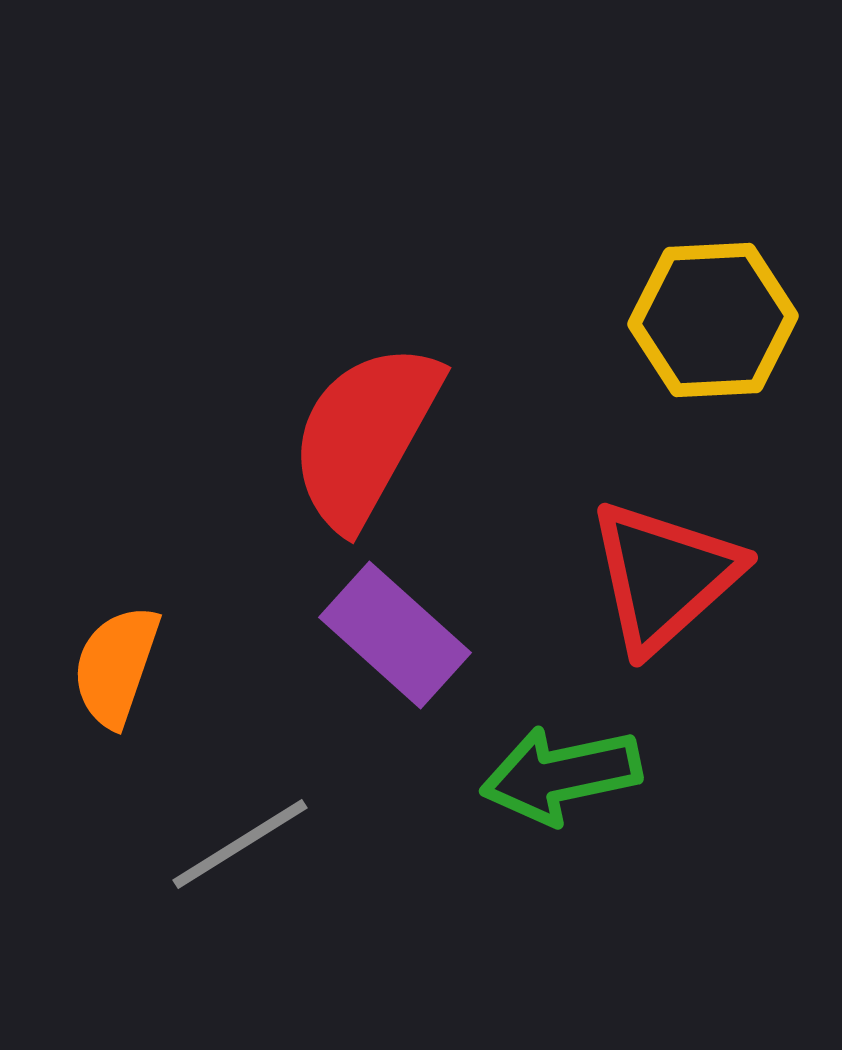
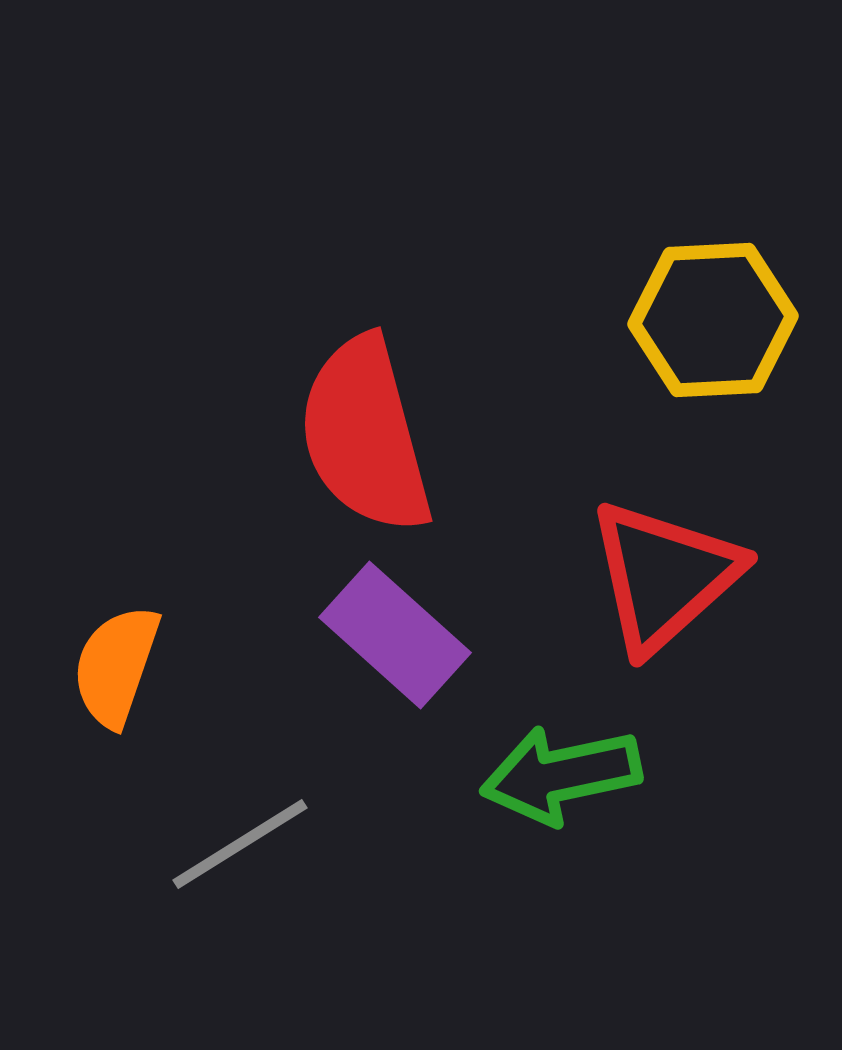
red semicircle: rotated 44 degrees counterclockwise
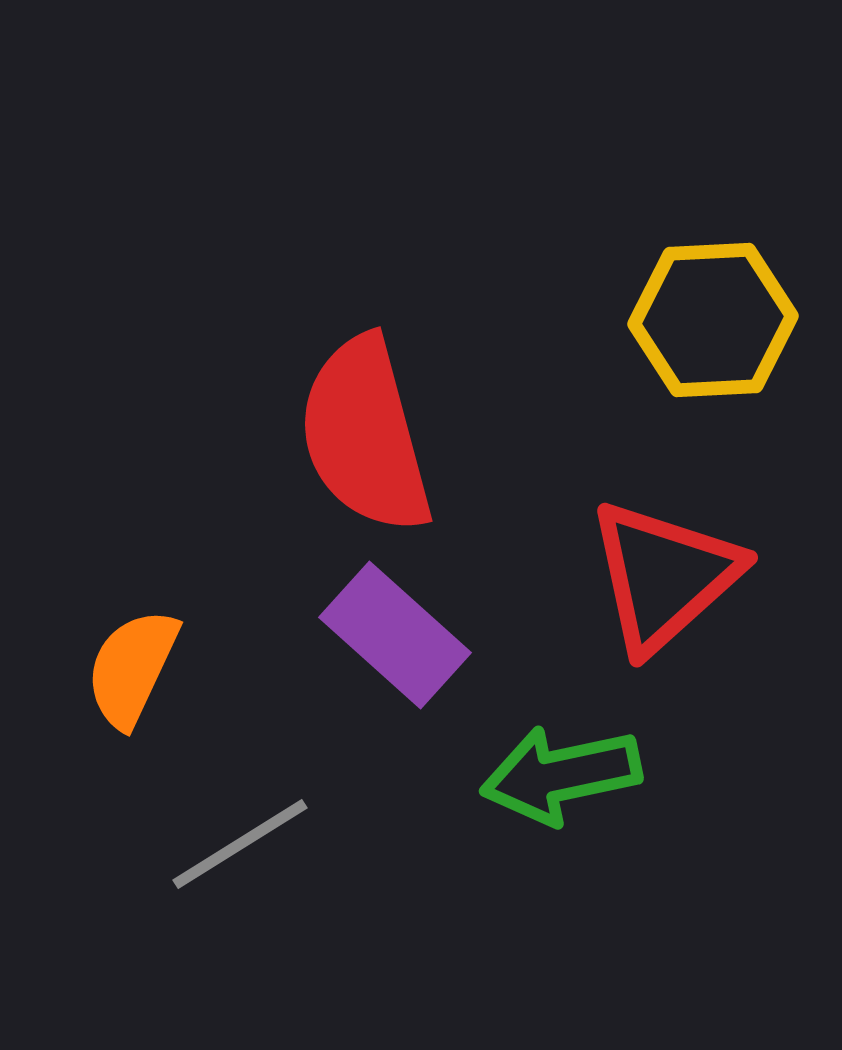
orange semicircle: moved 16 px right, 2 px down; rotated 6 degrees clockwise
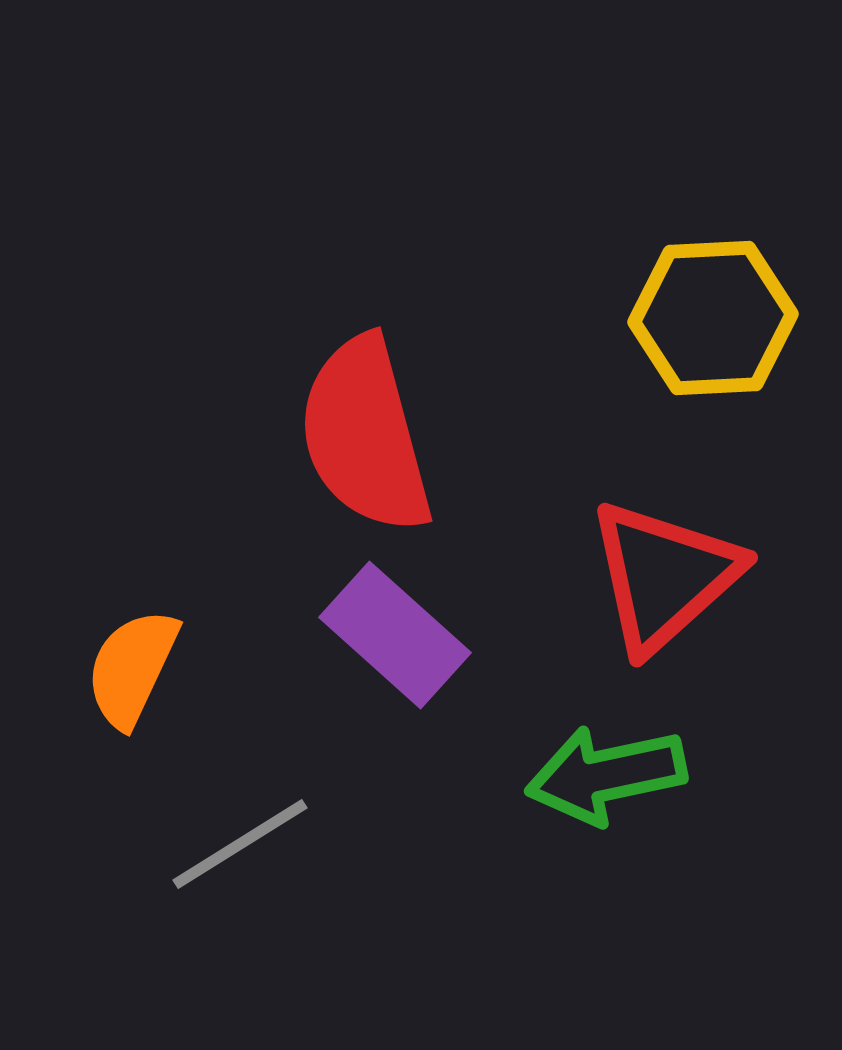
yellow hexagon: moved 2 px up
green arrow: moved 45 px right
